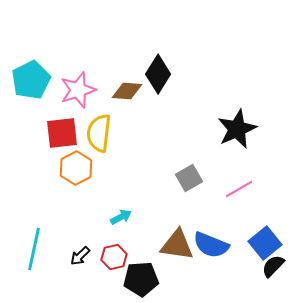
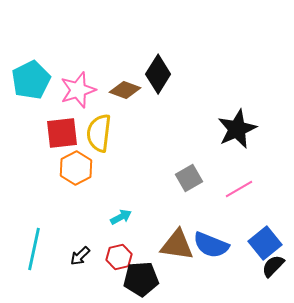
brown diamond: moved 2 px left, 1 px up; rotated 16 degrees clockwise
red hexagon: moved 5 px right
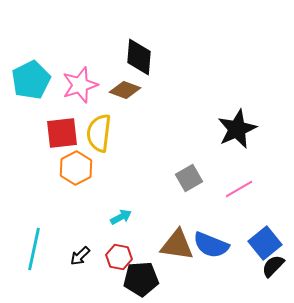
black diamond: moved 19 px left, 17 px up; rotated 27 degrees counterclockwise
pink star: moved 2 px right, 5 px up
red hexagon: rotated 25 degrees clockwise
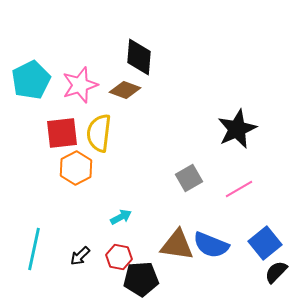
black semicircle: moved 3 px right, 6 px down
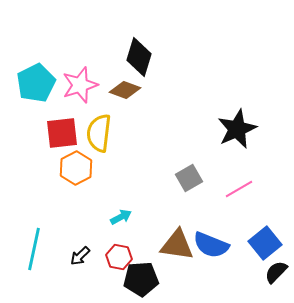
black diamond: rotated 12 degrees clockwise
cyan pentagon: moved 5 px right, 3 px down
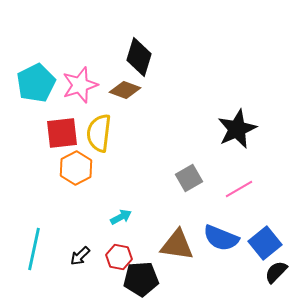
blue semicircle: moved 10 px right, 7 px up
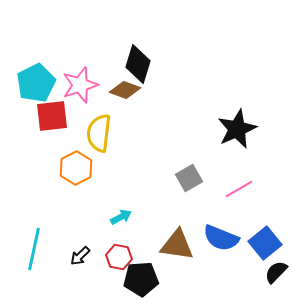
black diamond: moved 1 px left, 7 px down
red square: moved 10 px left, 17 px up
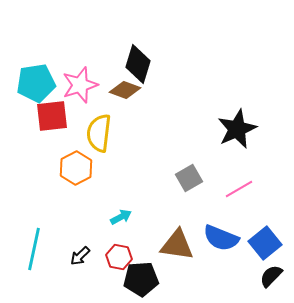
cyan pentagon: rotated 18 degrees clockwise
black semicircle: moved 5 px left, 4 px down
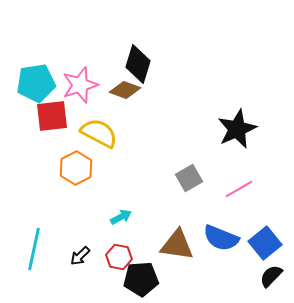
yellow semicircle: rotated 111 degrees clockwise
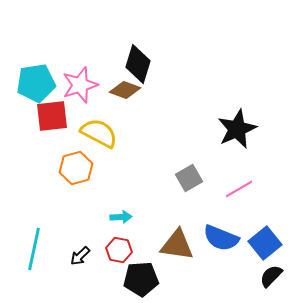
orange hexagon: rotated 12 degrees clockwise
cyan arrow: rotated 25 degrees clockwise
red hexagon: moved 7 px up
